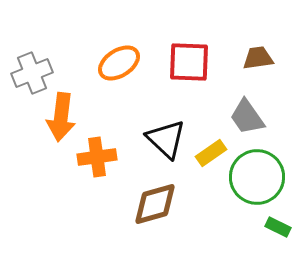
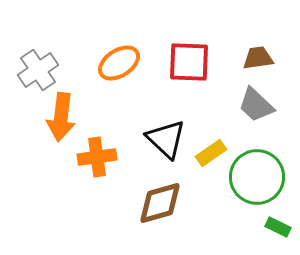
gray cross: moved 6 px right, 3 px up; rotated 12 degrees counterclockwise
gray trapezoid: moved 9 px right, 12 px up; rotated 12 degrees counterclockwise
brown diamond: moved 5 px right, 1 px up
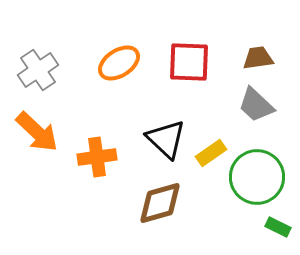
orange arrow: moved 24 px left, 15 px down; rotated 54 degrees counterclockwise
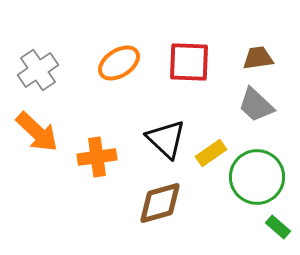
green rectangle: rotated 15 degrees clockwise
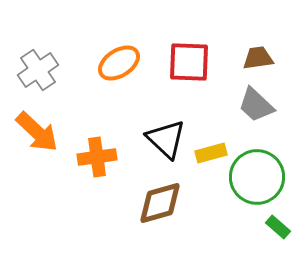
yellow rectangle: rotated 20 degrees clockwise
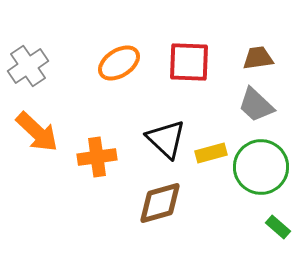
gray cross: moved 10 px left, 4 px up
green circle: moved 4 px right, 10 px up
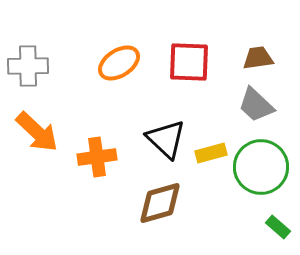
gray cross: rotated 33 degrees clockwise
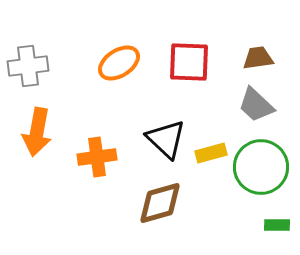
gray cross: rotated 6 degrees counterclockwise
orange arrow: rotated 57 degrees clockwise
green rectangle: moved 1 px left, 2 px up; rotated 40 degrees counterclockwise
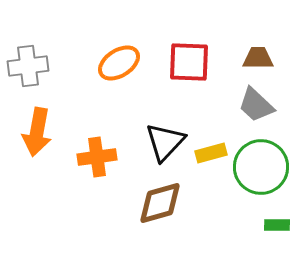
brown trapezoid: rotated 8 degrees clockwise
black triangle: moved 1 px left, 3 px down; rotated 30 degrees clockwise
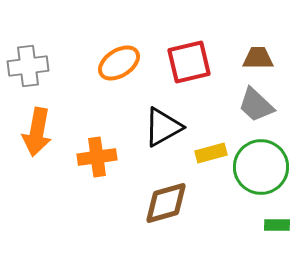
red square: rotated 15 degrees counterclockwise
black triangle: moved 2 px left, 15 px up; rotated 18 degrees clockwise
brown diamond: moved 6 px right
